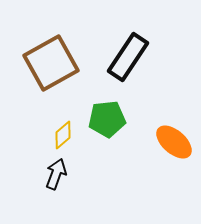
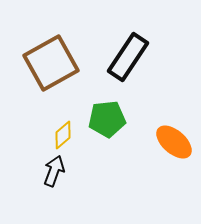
black arrow: moved 2 px left, 3 px up
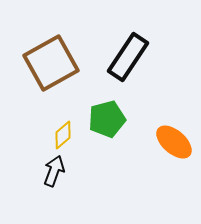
green pentagon: rotated 9 degrees counterclockwise
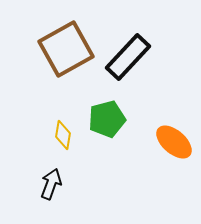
black rectangle: rotated 9 degrees clockwise
brown square: moved 15 px right, 14 px up
yellow diamond: rotated 40 degrees counterclockwise
black arrow: moved 3 px left, 13 px down
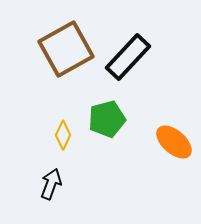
yellow diamond: rotated 16 degrees clockwise
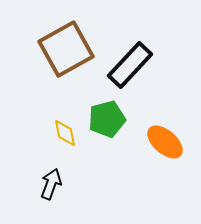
black rectangle: moved 2 px right, 8 px down
yellow diamond: moved 2 px right, 2 px up; rotated 36 degrees counterclockwise
orange ellipse: moved 9 px left
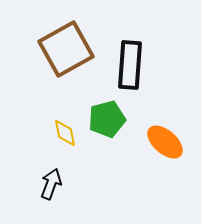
black rectangle: rotated 39 degrees counterclockwise
